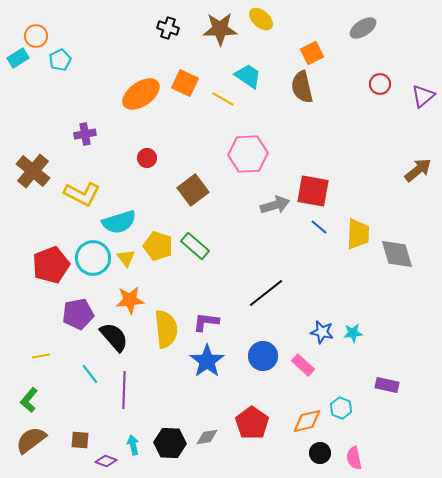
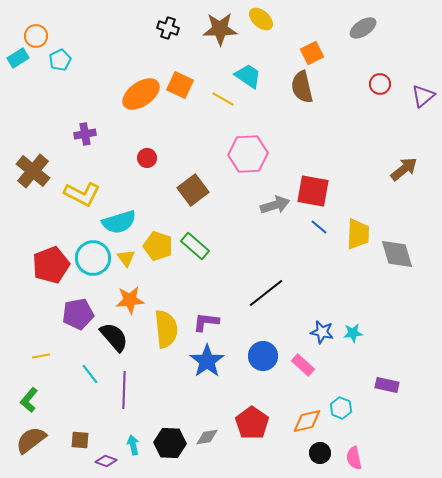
orange square at (185, 83): moved 5 px left, 2 px down
brown arrow at (418, 170): moved 14 px left, 1 px up
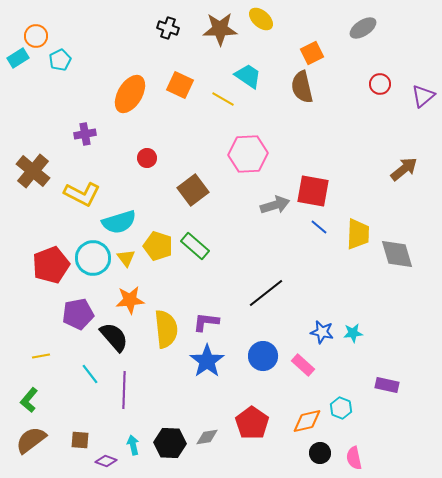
orange ellipse at (141, 94): moved 11 px left; rotated 24 degrees counterclockwise
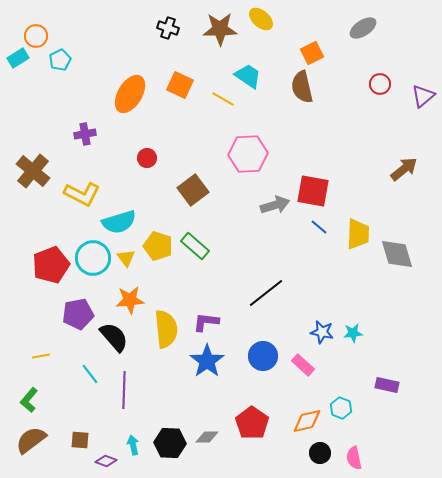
gray diamond at (207, 437): rotated 10 degrees clockwise
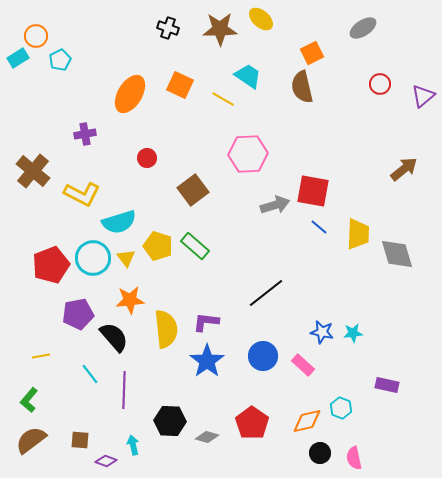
gray diamond at (207, 437): rotated 15 degrees clockwise
black hexagon at (170, 443): moved 22 px up
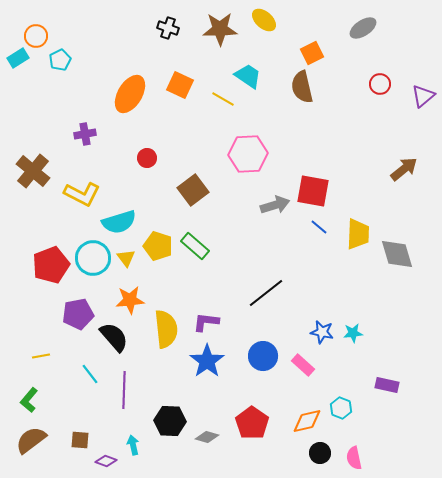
yellow ellipse at (261, 19): moved 3 px right, 1 px down
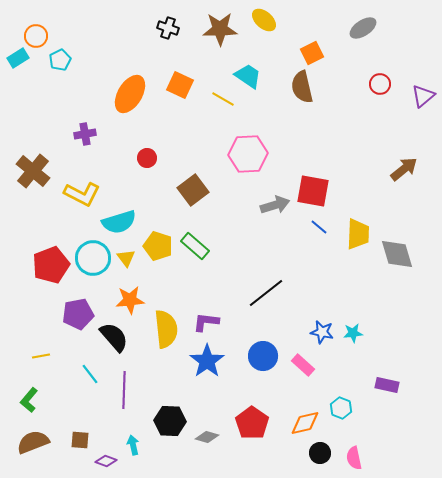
orange diamond at (307, 421): moved 2 px left, 2 px down
brown semicircle at (31, 440): moved 2 px right, 2 px down; rotated 16 degrees clockwise
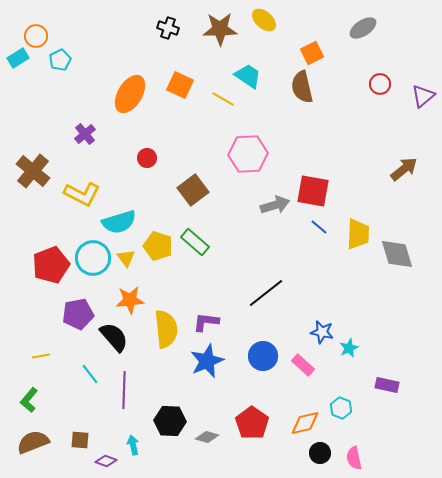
purple cross at (85, 134): rotated 30 degrees counterclockwise
green rectangle at (195, 246): moved 4 px up
cyan star at (353, 333): moved 4 px left, 15 px down; rotated 18 degrees counterclockwise
blue star at (207, 361): rotated 12 degrees clockwise
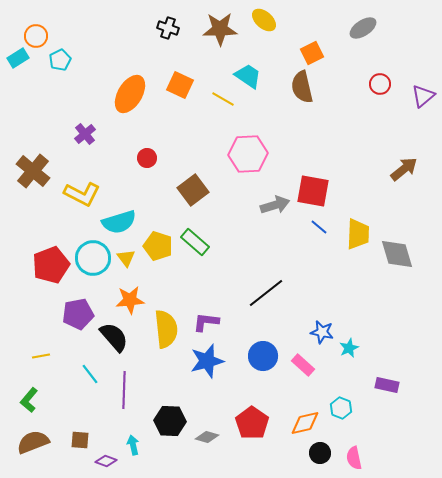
blue star at (207, 361): rotated 8 degrees clockwise
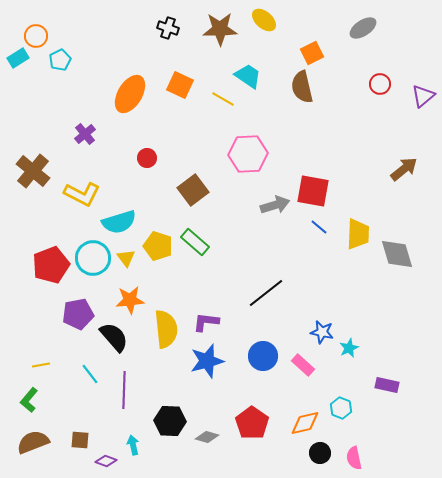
yellow line at (41, 356): moved 9 px down
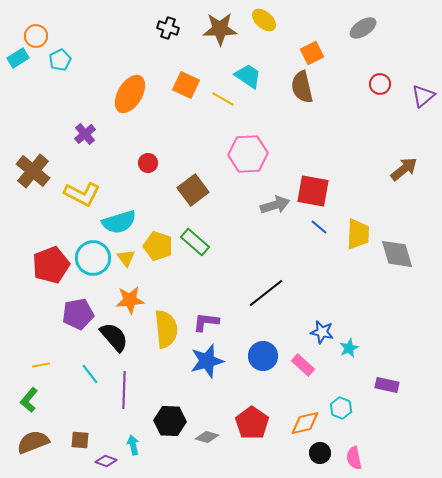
orange square at (180, 85): moved 6 px right
red circle at (147, 158): moved 1 px right, 5 px down
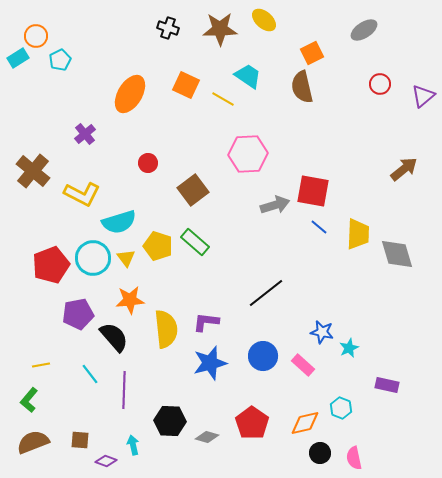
gray ellipse at (363, 28): moved 1 px right, 2 px down
blue star at (207, 361): moved 3 px right, 2 px down
